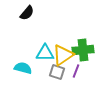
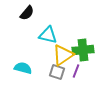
cyan triangle: moved 3 px right, 18 px up; rotated 12 degrees clockwise
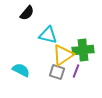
cyan semicircle: moved 2 px left, 2 px down; rotated 12 degrees clockwise
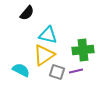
yellow triangle: moved 19 px left
purple line: rotated 56 degrees clockwise
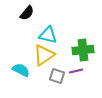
gray square: moved 4 px down
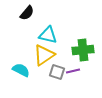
purple line: moved 3 px left
gray square: moved 4 px up
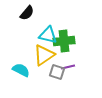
green cross: moved 19 px left, 9 px up
purple line: moved 5 px left, 4 px up
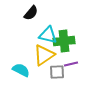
black semicircle: moved 4 px right
purple line: moved 3 px right, 3 px up
gray square: rotated 21 degrees counterclockwise
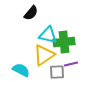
green cross: moved 1 px down
